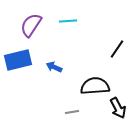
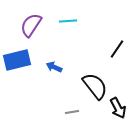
blue rectangle: moved 1 px left
black semicircle: rotated 56 degrees clockwise
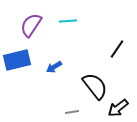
blue arrow: rotated 56 degrees counterclockwise
black arrow: rotated 80 degrees clockwise
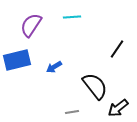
cyan line: moved 4 px right, 4 px up
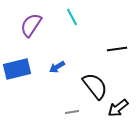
cyan line: rotated 66 degrees clockwise
black line: rotated 48 degrees clockwise
blue rectangle: moved 9 px down
blue arrow: moved 3 px right
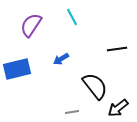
blue arrow: moved 4 px right, 8 px up
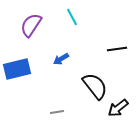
gray line: moved 15 px left
